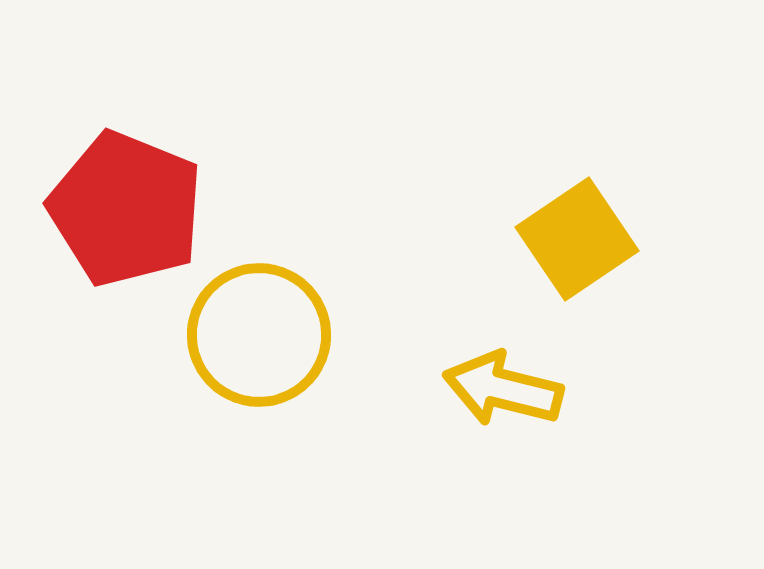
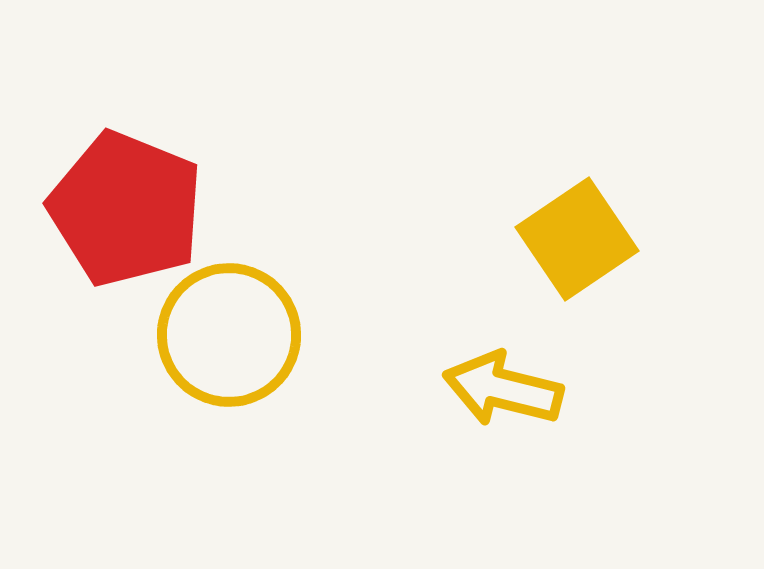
yellow circle: moved 30 px left
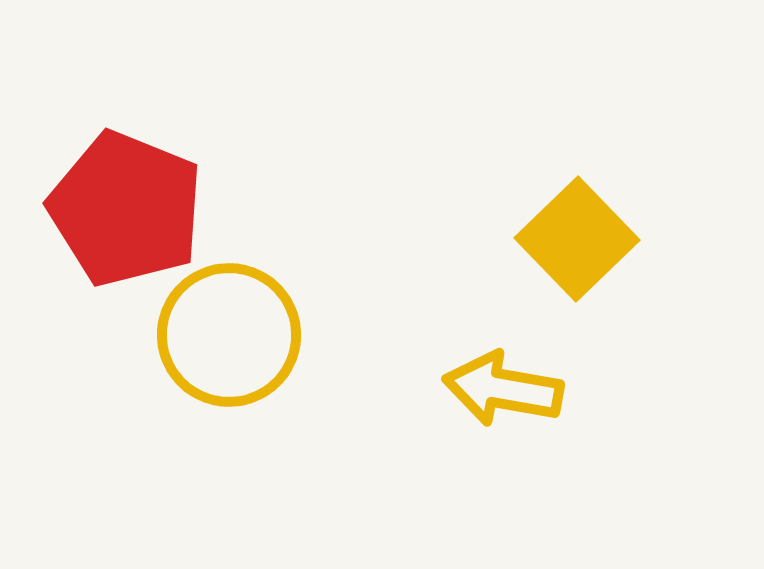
yellow square: rotated 10 degrees counterclockwise
yellow arrow: rotated 4 degrees counterclockwise
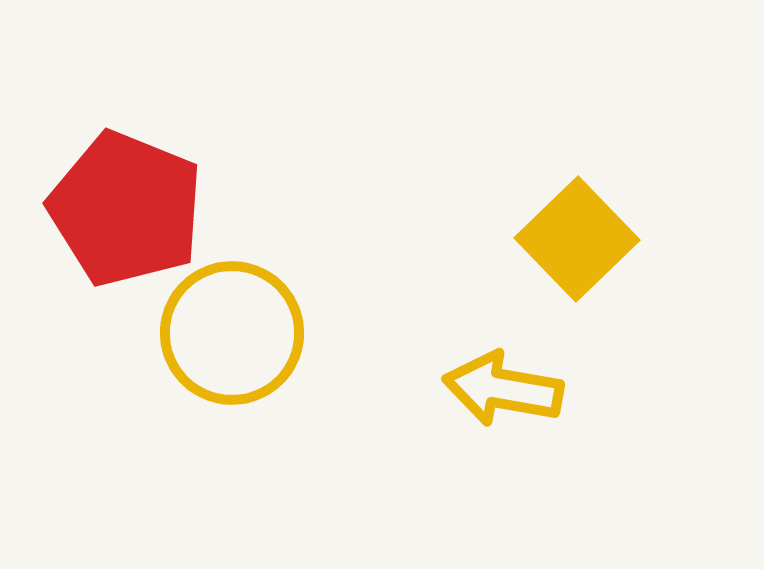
yellow circle: moved 3 px right, 2 px up
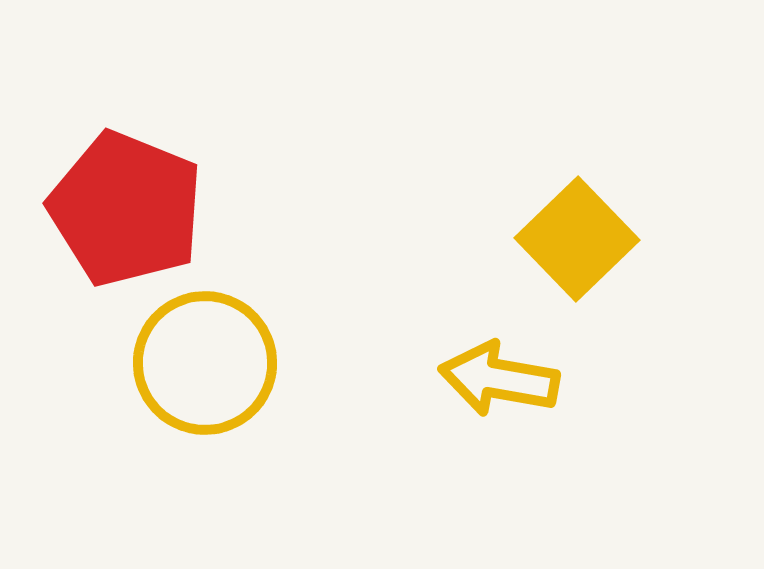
yellow circle: moved 27 px left, 30 px down
yellow arrow: moved 4 px left, 10 px up
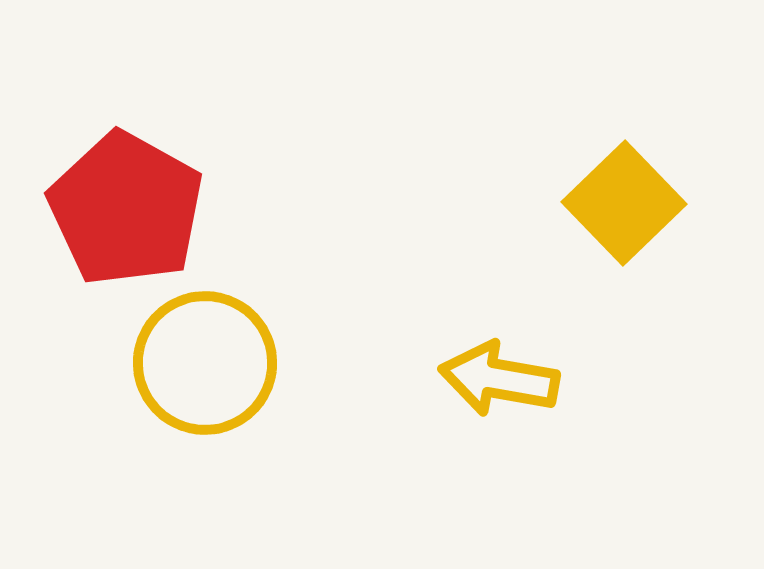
red pentagon: rotated 7 degrees clockwise
yellow square: moved 47 px right, 36 px up
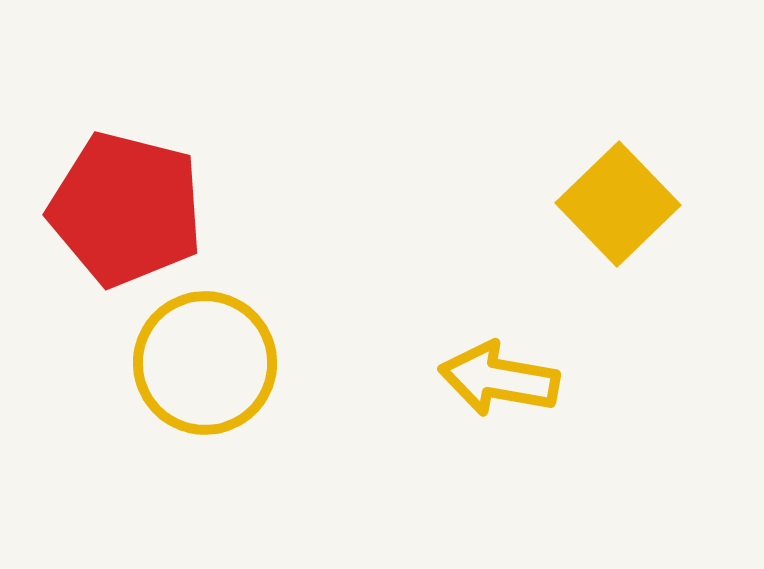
yellow square: moved 6 px left, 1 px down
red pentagon: rotated 15 degrees counterclockwise
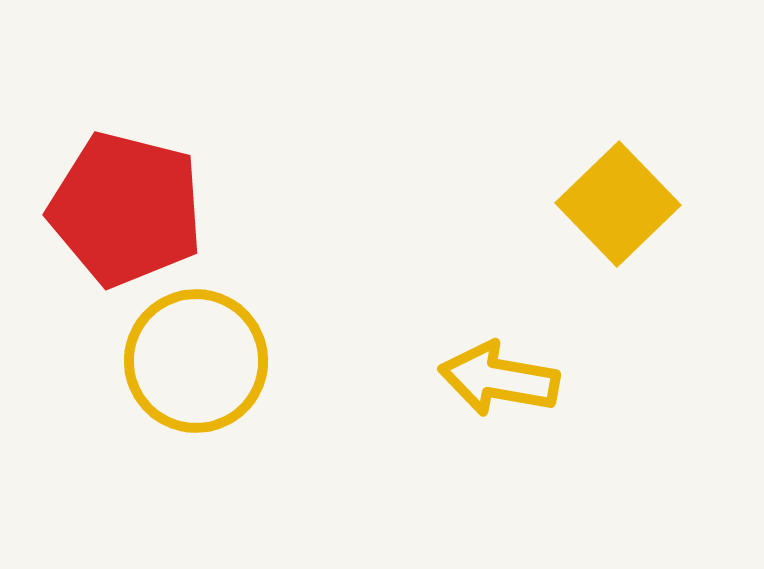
yellow circle: moved 9 px left, 2 px up
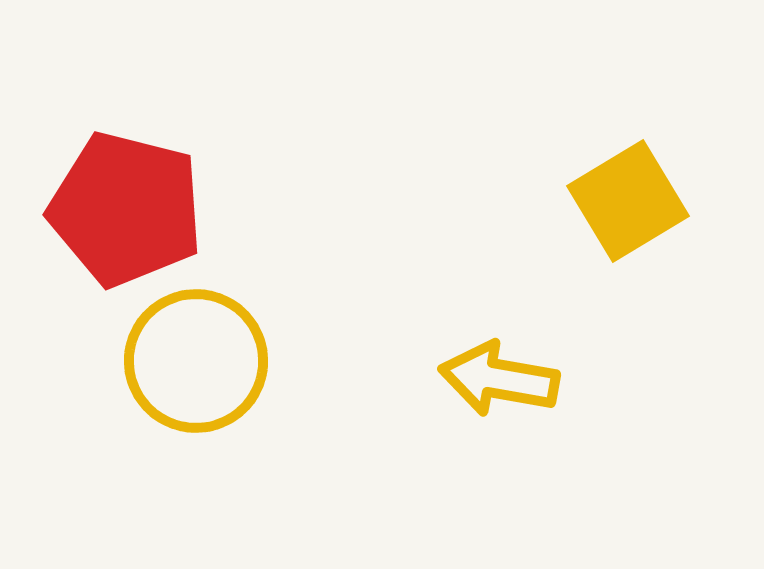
yellow square: moved 10 px right, 3 px up; rotated 13 degrees clockwise
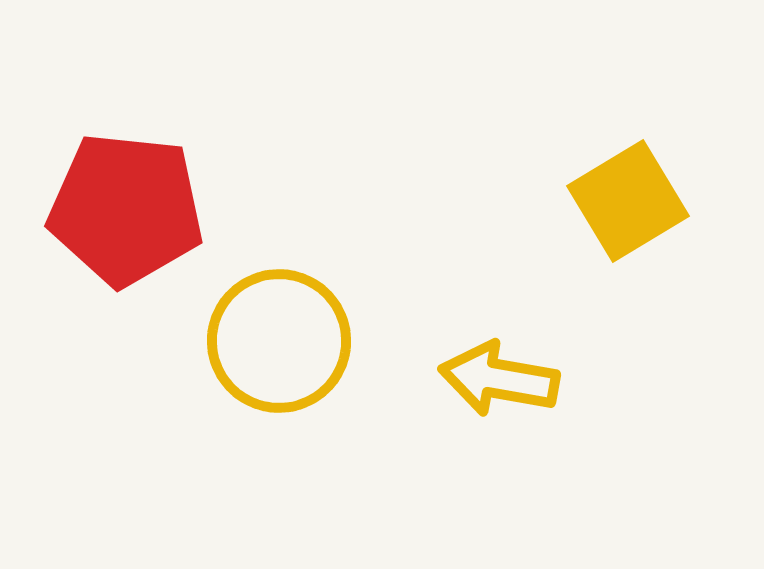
red pentagon: rotated 8 degrees counterclockwise
yellow circle: moved 83 px right, 20 px up
